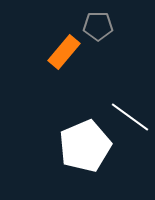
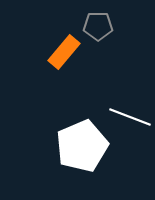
white line: rotated 15 degrees counterclockwise
white pentagon: moved 3 px left
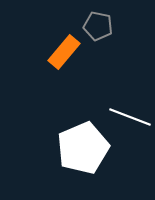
gray pentagon: rotated 12 degrees clockwise
white pentagon: moved 1 px right, 2 px down
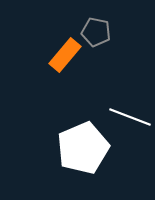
gray pentagon: moved 2 px left, 6 px down
orange rectangle: moved 1 px right, 3 px down
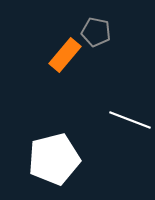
white line: moved 3 px down
white pentagon: moved 29 px left, 11 px down; rotated 9 degrees clockwise
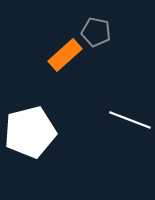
orange rectangle: rotated 8 degrees clockwise
white pentagon: moved 24 px left, 27 px up
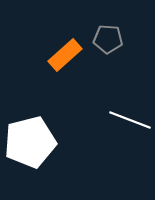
gray pentagon: moved 12 px right, 7 px down; rotated 8 degrees counterclockwise
white pentagon: moved 10 px down
